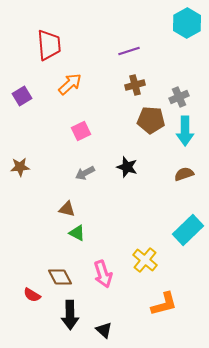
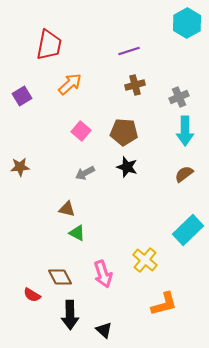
red trapezoid: rotated 16 degrees clockwise
brown pentagon: moved 27 px left, 12 px down
pink square: rotated 24 degrees counterclockwise
brown semicircle: rotated 18 degrees counterclockwise
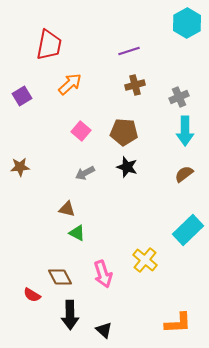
orange L-shape: moved 14 px right, 19 px down; rotated 12 degrees clockwise
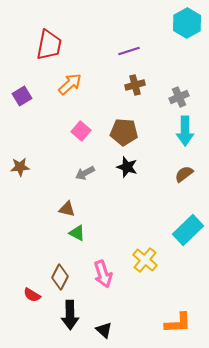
brown diamond: rotated 55 degrees clockwise
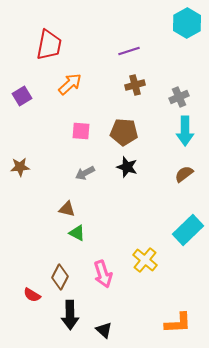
pink square: rotated 36 degrees counterclockwise
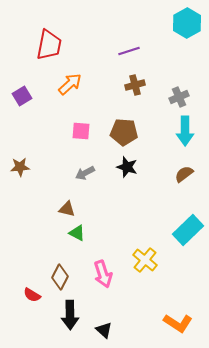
orange L-shape: rotated 36 degrees clockwise
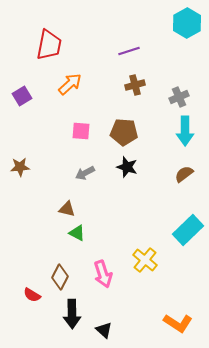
black arrow: moved 2 px right, 1 px up
